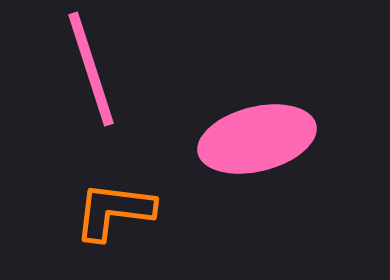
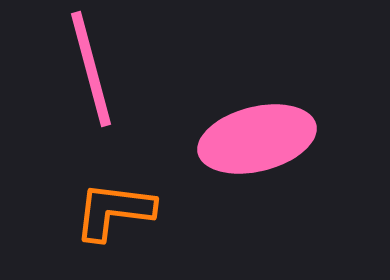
pink line: rotated 3 degrees clockwise
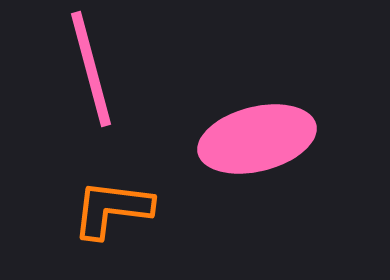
orange L-shape: moved 2 px left, 2 px up
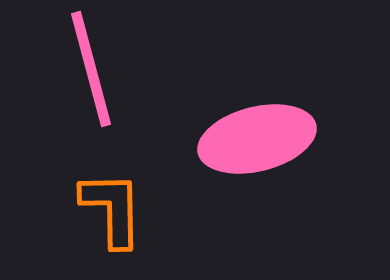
orange L-shape: rotated 82 degrees clockwise
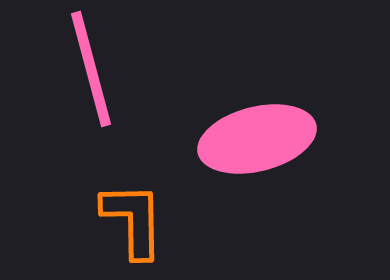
orange L-shape: moved 21 px right, 11 px down
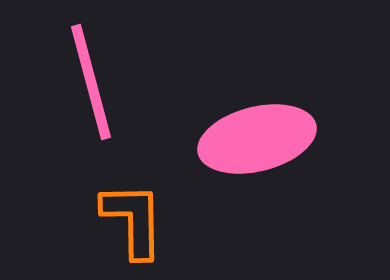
pink line: moved 13 px down
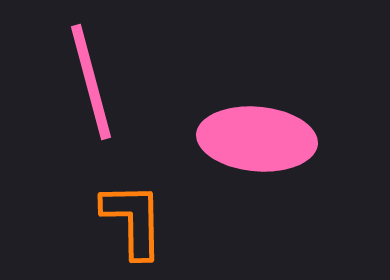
pink ellipse: rotated 19 degrees clockwise
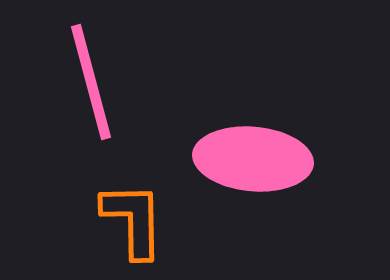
pink ellipse: moved 4 px left, 20 px down
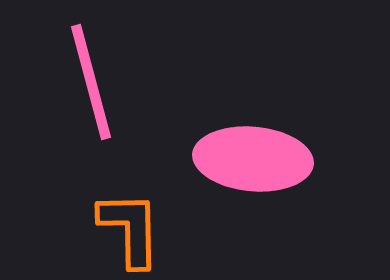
orange L-shape: moved 3 px left, 9 px down
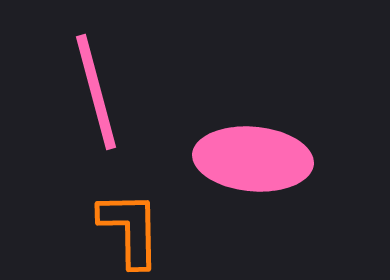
pink line: moved 5 px right, 10 px down
